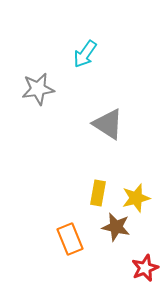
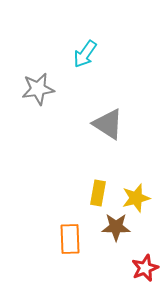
brown star: rotated 12 degrees counterclockwise
orange rectangle: rotated 20 degrees clockwise
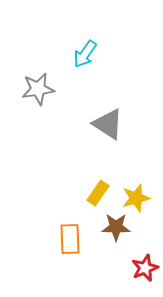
yellow rectangle: rotated 25 degrees clockwise
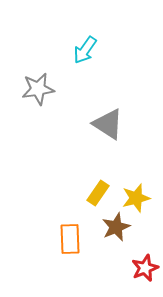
cyan arrow: moved 4 px up
brown star: rotated 24 degrees counterclockwise
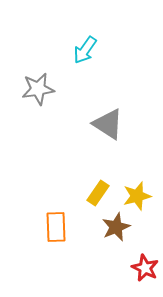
yellow star: moved 1 px right, 2 px up
orange rectangle: moved 14 px left, 12 px up
red star: rotated 24 degrees counterclockwise
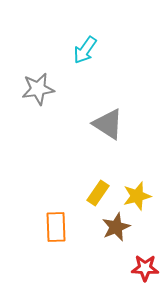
red star: rotated 24 degrees counterclockwise
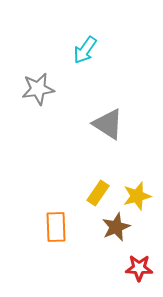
red star: moved 6 px left
